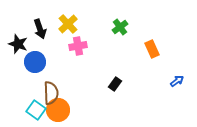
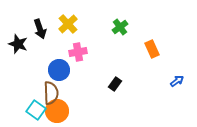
pink cross: moved 6 px down
blue circle: moved 24 px right, 8 px down
orange circle: moved 1 px left, 1 px down
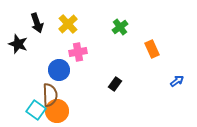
black arrow: moved 3 px left, 6 px up
brown semicircle: moved 1 px left, 2 px down
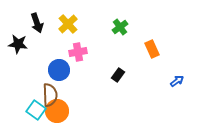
black star: rotated 12 degrees counterclockwise
black rectangle: moved 3 px right, 9 px up
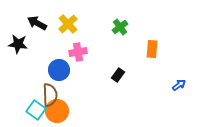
black arrow: rotated 138 degrees clockwise
orange rectangle: rotated 30 degrees clockwise
blue arrow: moved 2 px right, 4 px down
